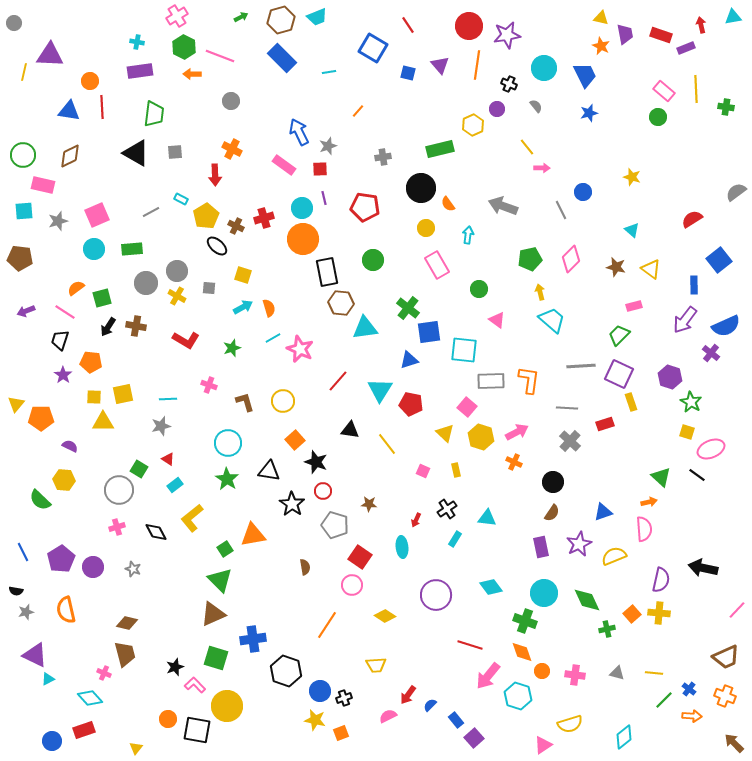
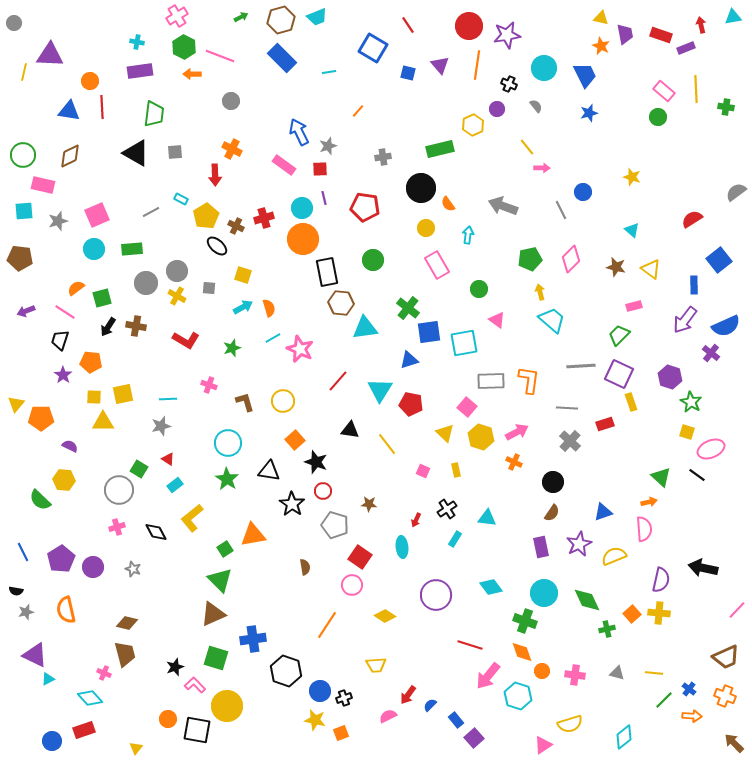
cyan square at (464, 350): moved 7 px up; rotated 16 degrees counterclockwise
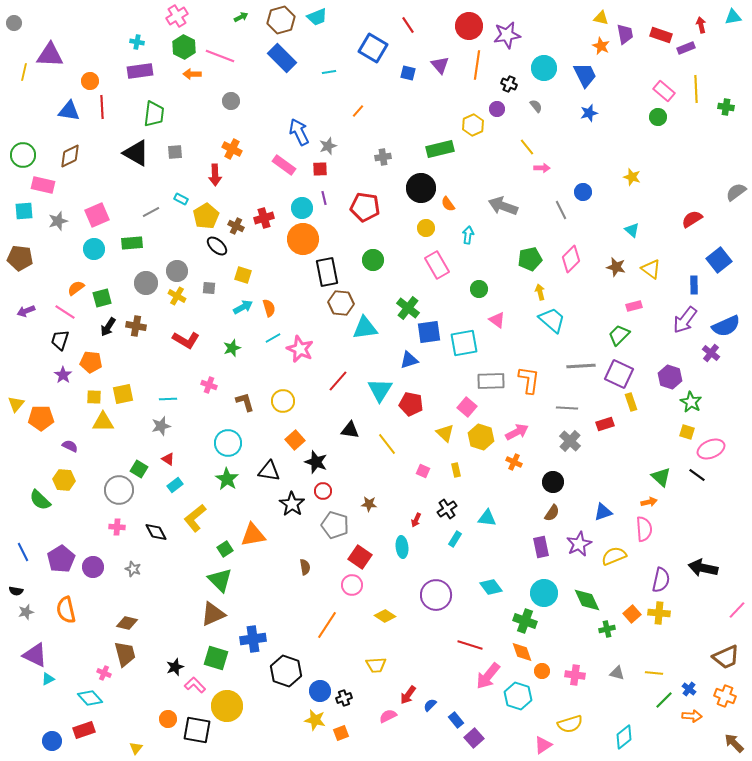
green rectangle at (132, 249): moved 6 px up
yellow L-shape at (192, 518): moved 3 px right
pink cross at (117, 527): rotated 21 degrees clockwise
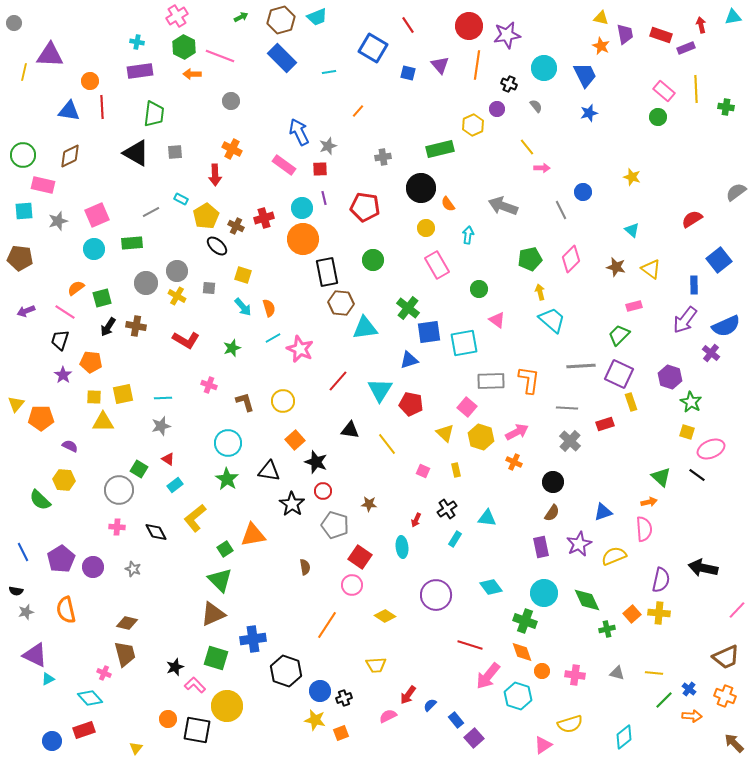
cyan arrow at (243, 307): rotated 78 degrees clockwise
cyan line at (168, 399): moved 5 px left, 1 px up
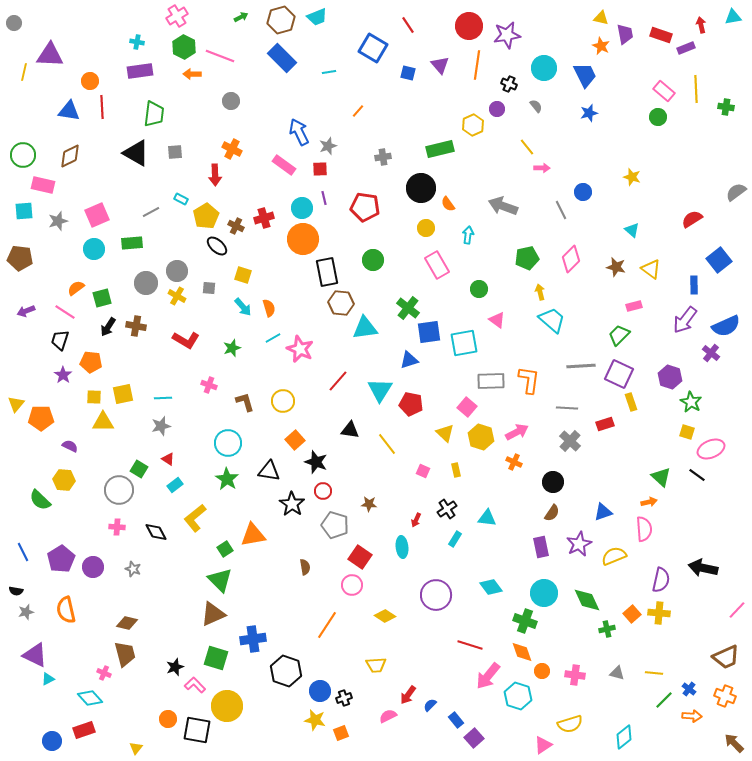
green pentagon at (530, 259): moved 3 px left, 1 px up
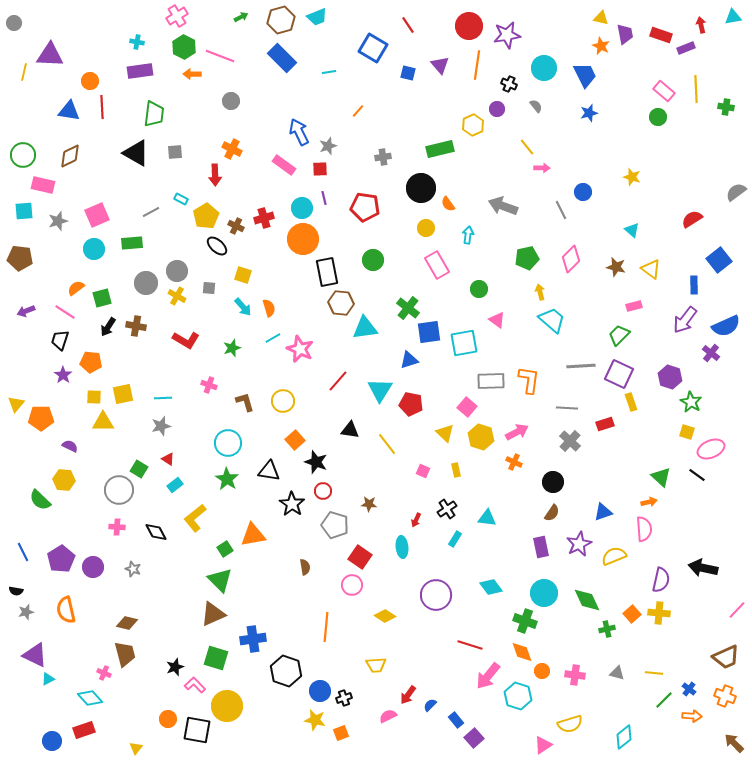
orange line at (327, 625): moved 1 px left, 2 px down; rotated 28 degrees counterclockwise
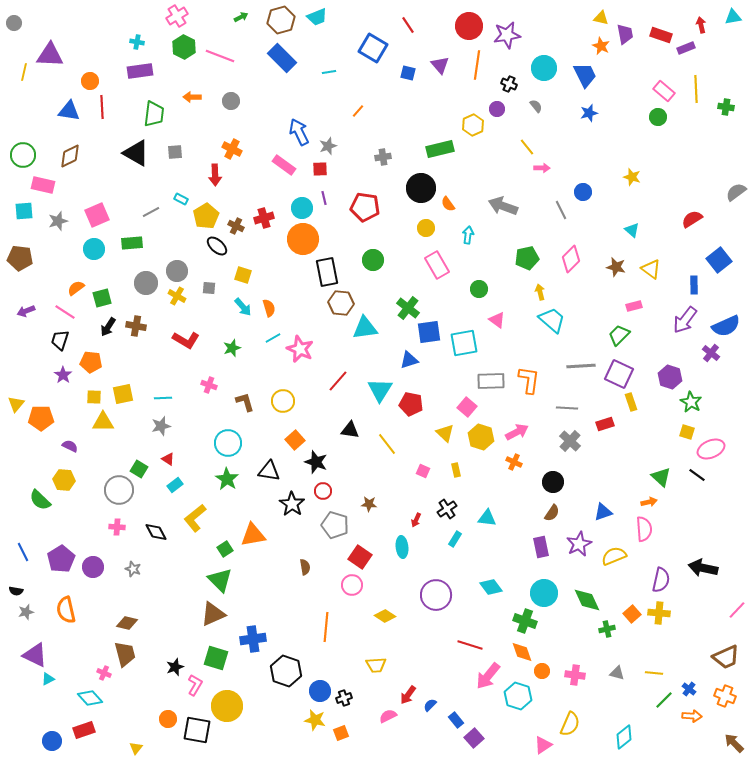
orange arrow at (192, 74): moved 23 px down
pink L-shape at (195, 685): rotated 75 degrees clockwise
yellow semicircle at (570, 724): rotated 50 degrees counterclockwise
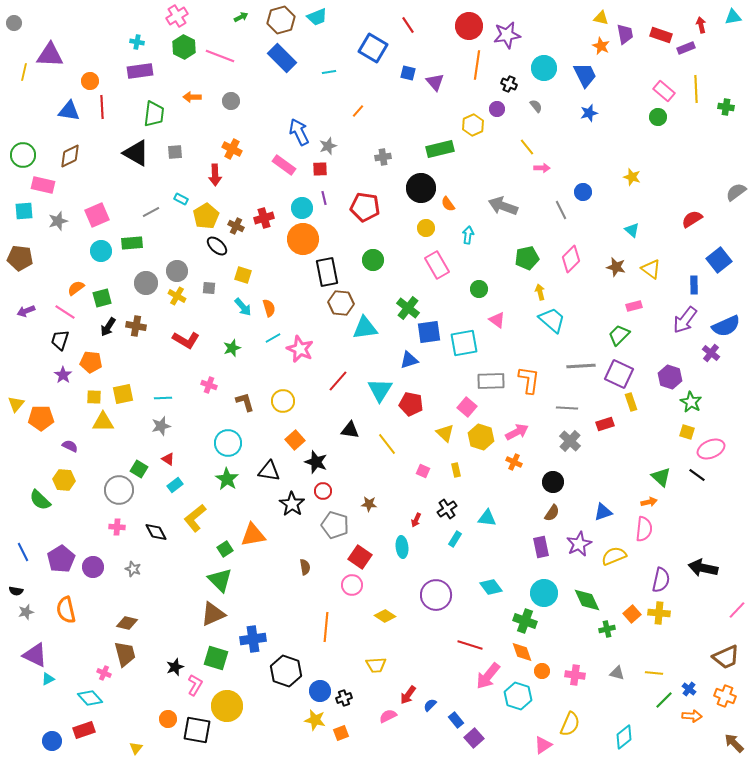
purple triangle at (440, 65): moved 5 px left, 17 px down
cyan circle at (94, 249): moved 7 px right, 2 px down
pink semicircle at (644, 529): rotated 10 degrees clockwise
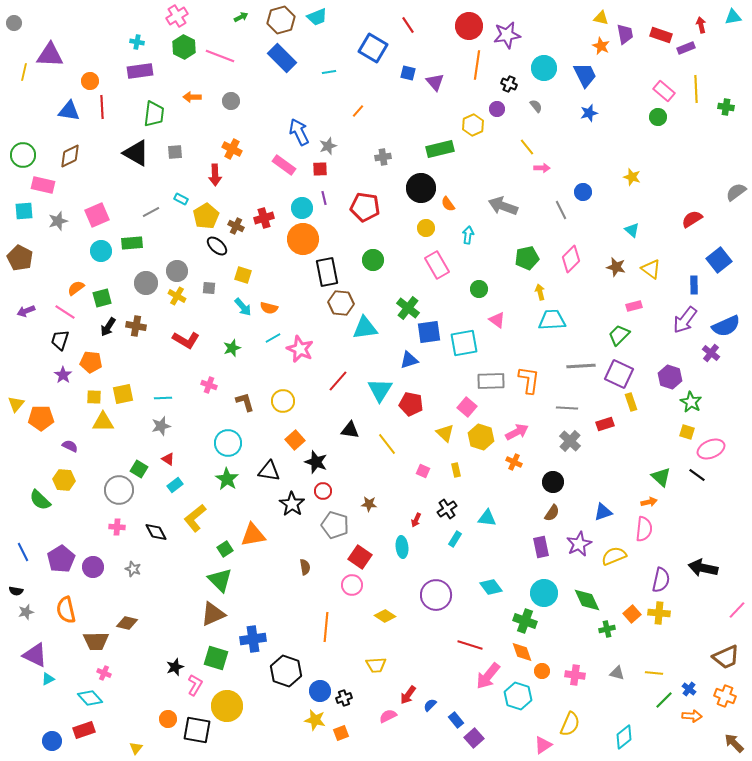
brown pentagon at (20, 258): rotated 20 degrees clockwise
orange semicircle at (269, 308): rotated 120 degrees clockwise
cyan trapezoid at (552, 320): rotated 44 degrees counterclockwise
brown trapezoid at (125, 654): moved 29 px left, 13 px up; rotated 104 degrees clockwise
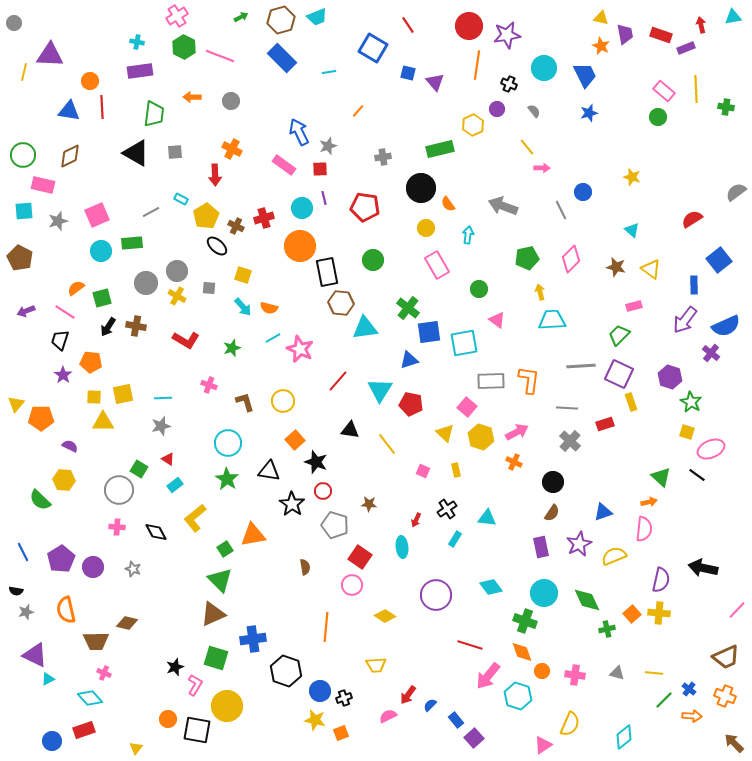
gray semicircle at (536, 106): moved 2 px left, 5 px down
orange circle at (303, 239): moved 3 px left, 7 px down
